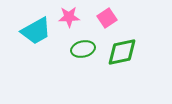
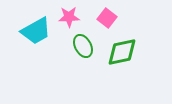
pink square: rotated 18 degrees counterclockwise
green ellipse: moved 3 px up; rotated 75 degrees clockwise
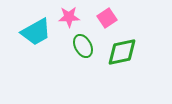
pink square: rotated 18 degrees clockwise
cyan trapezoid: moved 1 px down
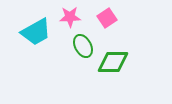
pink star: moved 1 px right
green diamond: moved 9 px left, 10 px down; rotated 12 degrees clockwise
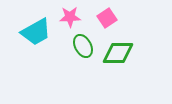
green diamond: moved 5 px right, 9 px up
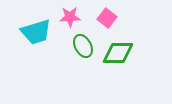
pink square: rotated 18 degrees counterclockwise
cyan trapezoid: rotated 12 degrees clockwise
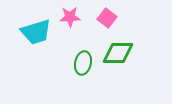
green ellipse: moved 17 px down; rotated 40 degrees clockwise
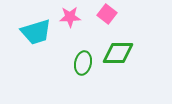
pink square: moved 4 px up
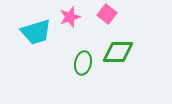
pink star: rotated 15 degrees counterclockwise
green diamond: moved 1 px up
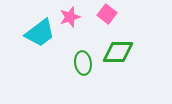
cyan trapezoid: moved 4 px right, 1 px down; rotated 20 degrees counterclockwise
green ellipse: rotated 20 degrees counterclockwise
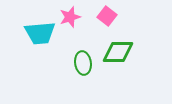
pink square: moved 2 px down
cyan trapezoid: rotated 32 degrees clockwise
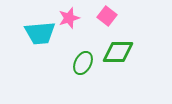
pink star: moved 1 px left, 1 px down
green ellipse: rotated 35 degrees clockwise
